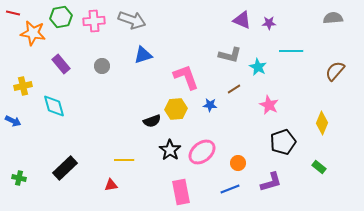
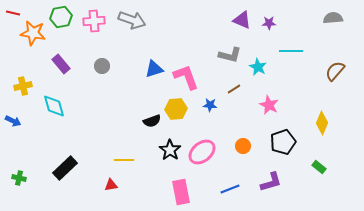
blue triangle: moved 11 px right, 14 px down
orange circle: moved 5 px right, 17 px up
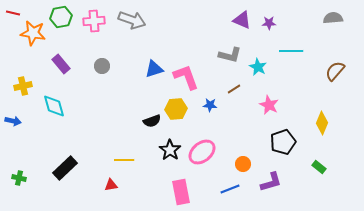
blue arrow: rotated 14 degrees counterclockwise
orange circle: moved 18 px down
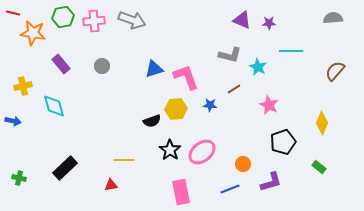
green hexagon: moved 2 px right
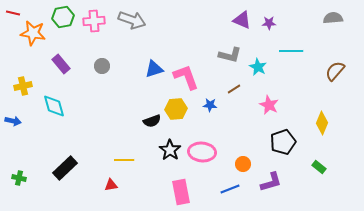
pink ellipse: rotated 44 degrees clockwise
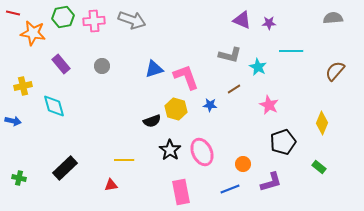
yellow hexagon: rotated 20 degrees clockwise
pink ellipse: rotated 60 degrees clockwise
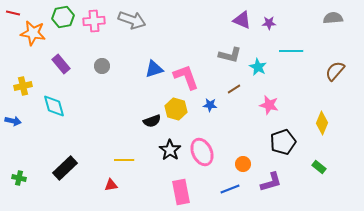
pink star: rotated 12 degrees counterclockwise
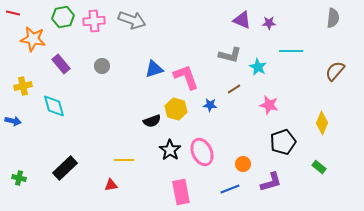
gray semicircle: rotated 102 degrees clockwise
orange star: moved 6 px down
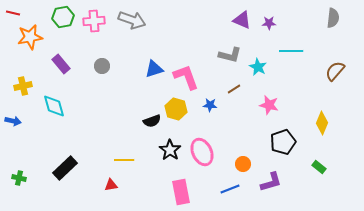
orange star: moved 3 px left, 2 px up; rotated 20 degrees counterclockwise
